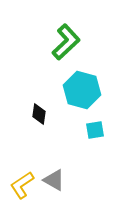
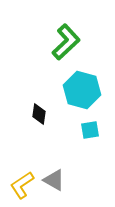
cyan square: moved 5 px left
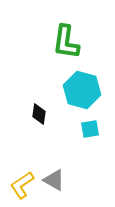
green L-shape: rotated 141 degrees clockwise
cyan square: moved 1 px up
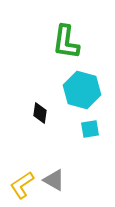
black diamond: moved 1 px right, 1 px up
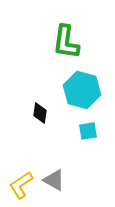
cyan square: moved 2 px left, 2 px down
yellow L-shape: moved 1 px left
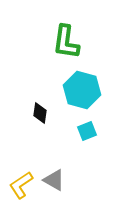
cyan square: moved 1 px left; rotated 12 degrees counterclockwise
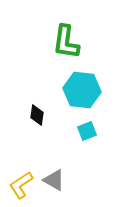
cyan hexagon: rotated 9 degrees counterclockwise
black diamond: moved 3 px left, 2 px down
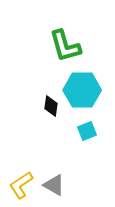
green L-shape: moved 1 px left, 4 px down; rotated 24 degrees counterclockwise
cyan hexagon: rotated 6 degrees counterclockwise
black diamond: moved 14 px right, 9 px up
gray triangle: moved 5 px down
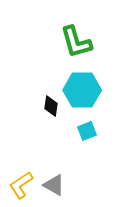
green L-shape: moved 11 px right, 4 px up
